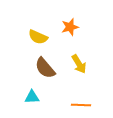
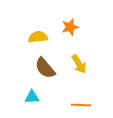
yellow semicircle: rotated 150 degrees clockwise
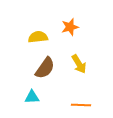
brown semicircle: rotated 105 degrees counterclockwise
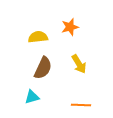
brown semicircle: moved 2 px left; rotated 10 degrees counterclockwise
cyan triangle: rotated 14 degrees counterclockwise
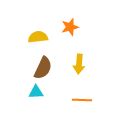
yellow arrow: rotated 36 degrees clockwise
cyan triangle: moved 4 px right, 5 px up; rotated 14 degrees clockwise
orange line: moved 1 px right, 5 px up
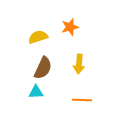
yellow semicircle: rotated 12 degrees counterclockwise
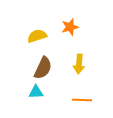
yellow semicircle: moved 1 px left, 1 px up
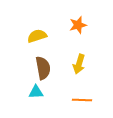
orange star: moved 8 px right, 2 px up
yellow arrow: rotated 12 degrees clockwise
brown semicircle: rotated 35 degrees counterclockwise
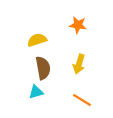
orange star: rotated 24 degrees clockwise
yellow semicircle: moved 4 px down
cyan triangle: rotated 14 degrees counterclockwise
orange line: rotated 30 degrees clockwise
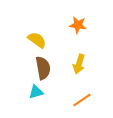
yellow semicircle: rotated 54 degrees clockwise
orange line: rotated 66 degrees counterclockwise
